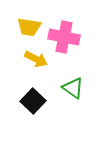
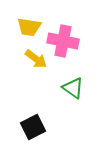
pink cross: moved 1 px left, 4 px down
yellow arrow: rotated 10 degrees clockwise
black square: moved 26 px down; rotated 20 degrees clockwise
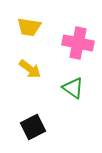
pink cross: moved 15 px right, 2 px down
yellow arrow: moved 6 px left, 10 px down
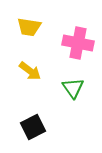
yellow arrow: moved 2 px down
green triangle: rotated 20 degrees clockwise
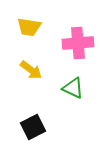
pink cross: rotated 16 degrees counterclockwise
yellow arrow: moved 1 px right, 1 px up
green triangle: rotated 30 degrees counterclockwise
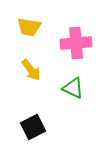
pink cross: moved 2 px left
yellow arrow: rotated 15 degrees clockwise
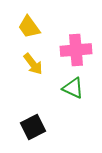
yellow trapezoid: rotated 45 degrees clockwise
pink cross: moved 7 px down
yellow arrow: moved 2 px right, 6 px up
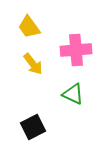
green triangle: moved 6 px down
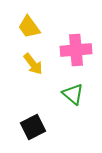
green triangle: rotated 15 degrees clockwise
